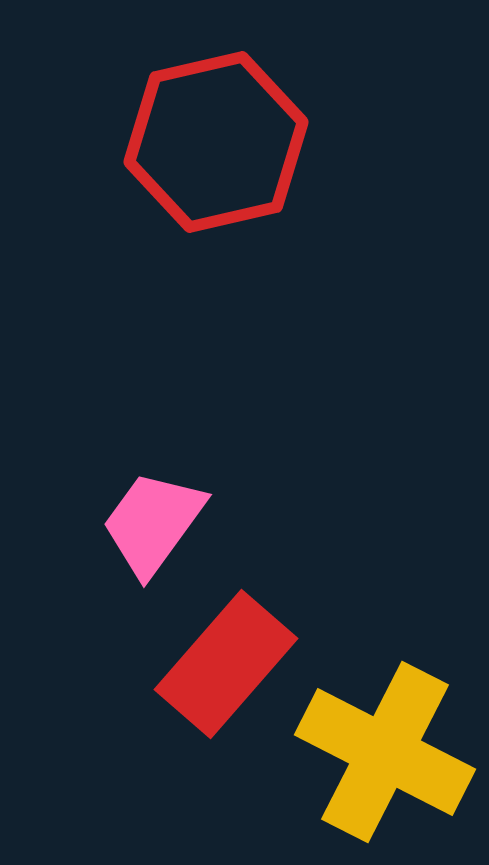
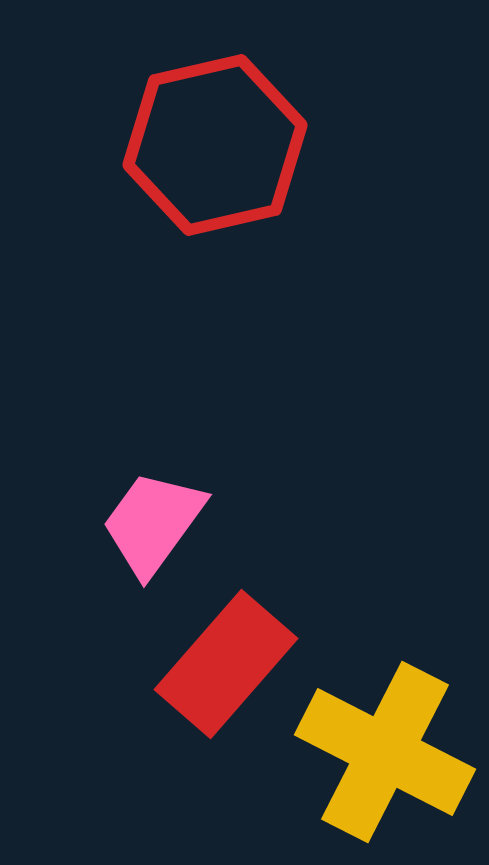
red hexagon: moved 1 px left, 3 px down
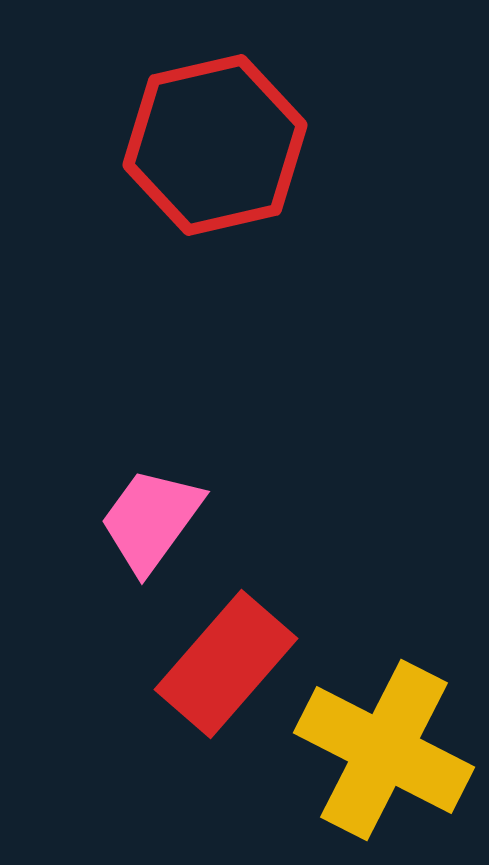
pink trapezoid: moved 2 px left, 3 px up
yellow cross: moved 1 px left, 2 px up
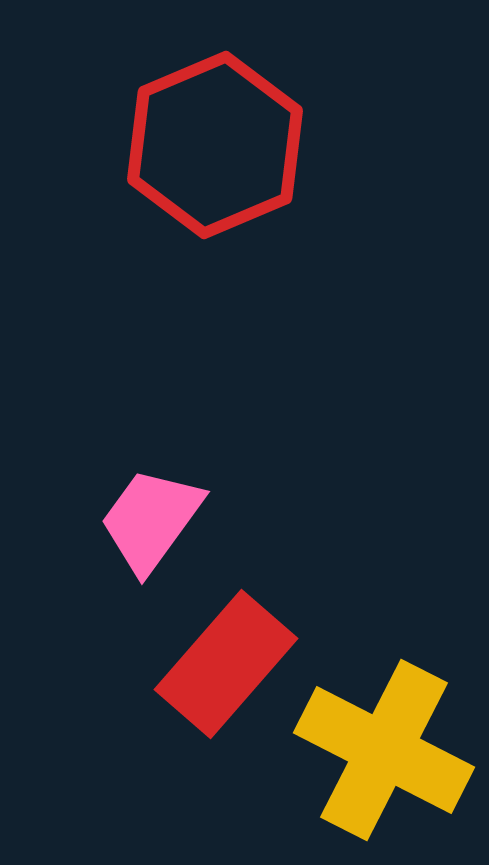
red hexagon: rotated 10 degrees counterclockwise
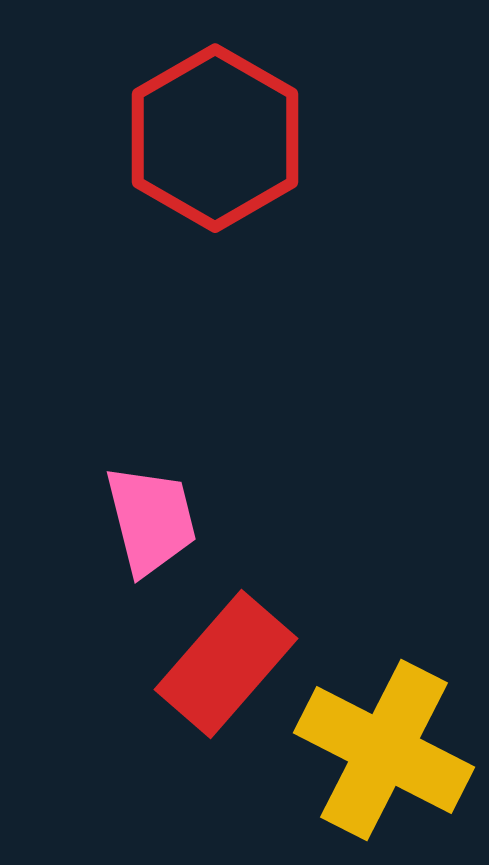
red hexagon: moved 7 px up; rotated 7 degrees counterclockwise
pink trapezoid: rotated 130 degrees clockwise
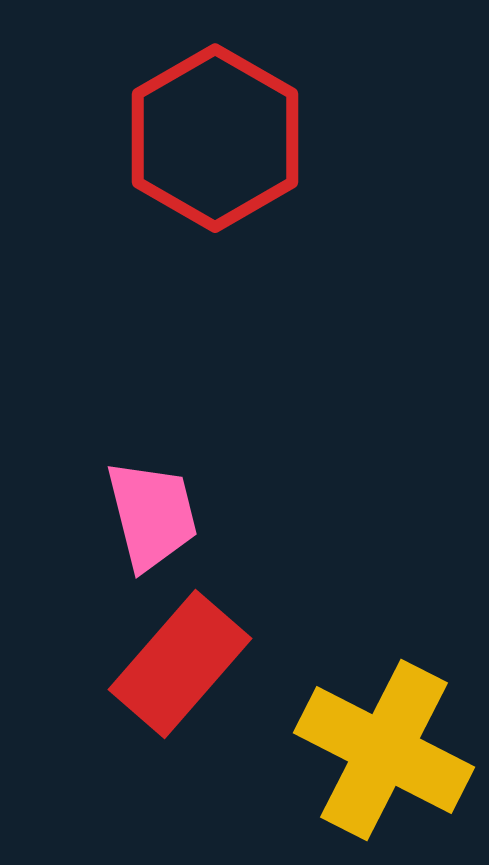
pink trapezoid: moved 1 px right, 5 px up
red rectangle: moved 46 px left
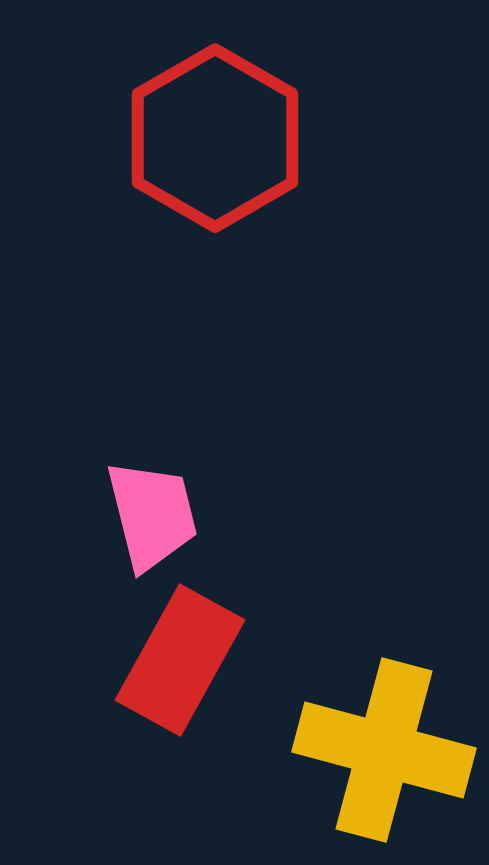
red rectangle: moved 4 px up; rotated 12 degrees counterclockwise
yellow cross: rotated 12 degrees counterclockwise
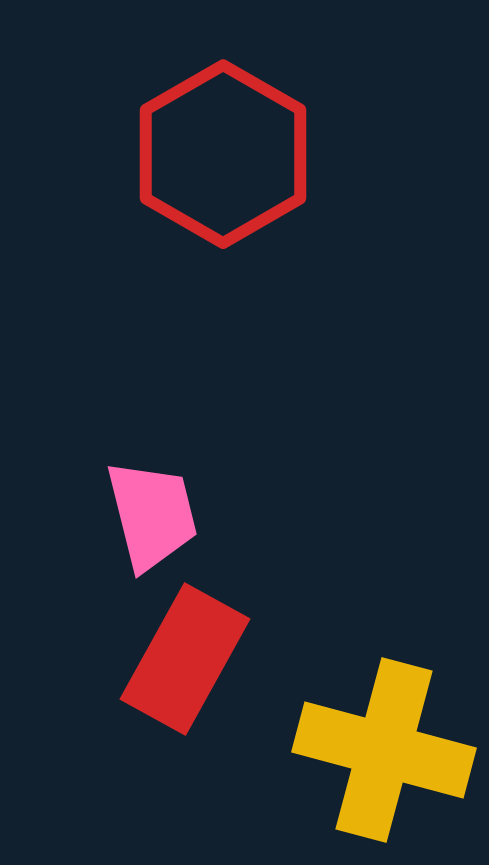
red hexagon: moved 8 px right, 16 px down
red rectangle: moved 5 px right, 1 px up
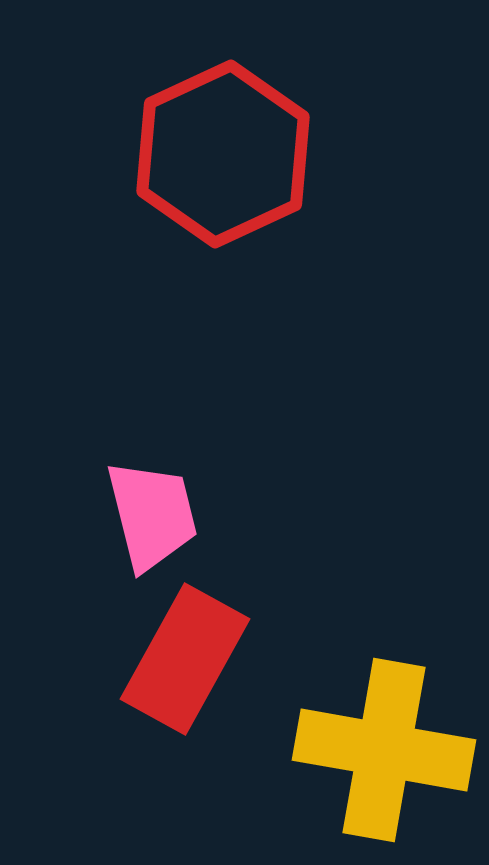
red hexagon: rotated 5 degrees clockwise
yellow cross: rotated 5 degrees counterclockwise
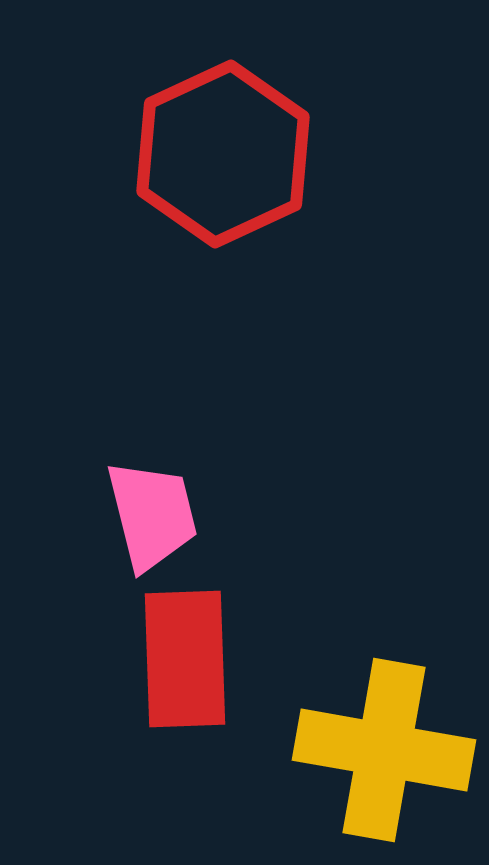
red rectangle: rotated 31 degrees counterclockwise
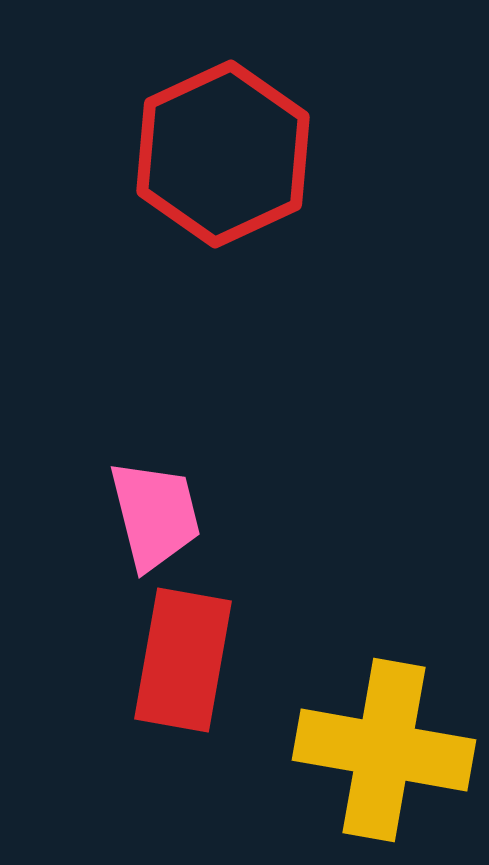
pink trapezoid: moved 3 px right
red rectangle: moved 2 px left, 1 px down; rotated 12 degrees clockwise
